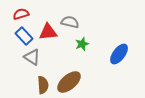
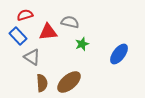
red semicircle: moved 4 px right, 1 px down
blue rectangle: moved 6 px left
brown semicircle: moved 1 px left, 2 px up
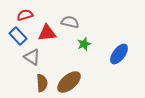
red triangle: moved 1 px left, 1 px down
green star: moved 2 px right
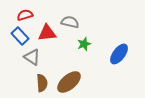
blue rectangle: moved 2 px right
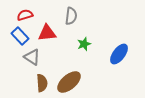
gray semicircle: moved 1 px right, 6 px up; rotated 84 degrees clockwise
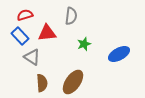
blue ellipse: rotated 25 degrees clockwise
brown ellipse: moved 4 px right; rotated 15 degrees counterclockwise
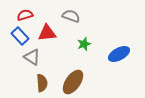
gray semicircle: rotated 78 degrees counterclockwise
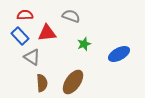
red semicircle: rotated 14 degrees clockwise
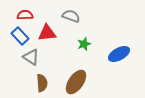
gray triangle: moved 1 px left
brown ellipse: moved 3 px right
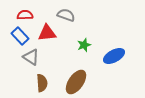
gray semicircle: moved 5 px left, 1 px up
green star: moved 1 px down
blue ellipse: moved 5 px left, 2 px down
